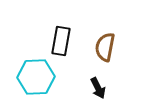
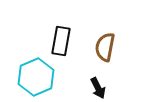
cyan hexagon: rotated 21 degrees counterclockwise
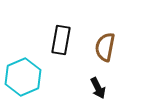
black rectangle: moved 1 px up
cyan hexagon: moved 13 px left
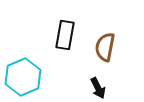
black rectangle: moved 4 px right, 5 px up
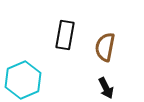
cyan hexagon: moved 3 px down
black arrow: moved 8 px right
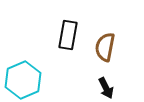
black rectangle: moved 3 px right
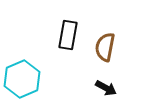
cyan hexagon: moved 1 px left, 1 px up
black arrow: rotated 35 degrees counterclockwise
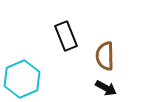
black rectangle: moved 2 px left, 1 px down; rotated 32 degrees counterclockwise
brown semicircle: moved 9 px down; rotated 12 degrees counterclockwise
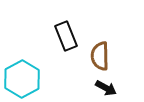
brown semicircle: moved 5 px left
cyan hexagon: rotated 6 degrees counterclockwise
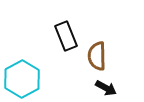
brown semicircle: moved 3 px left
